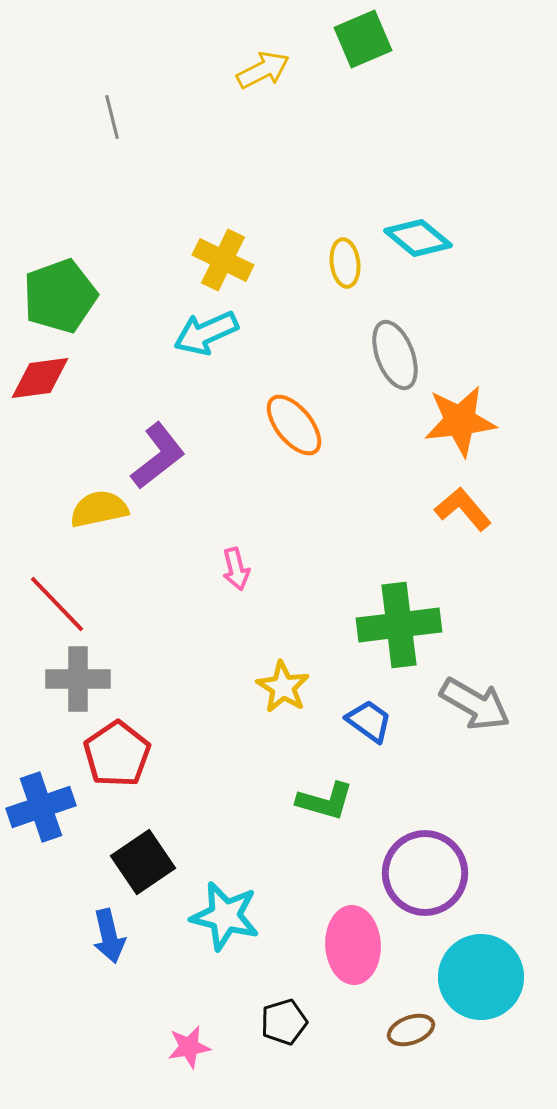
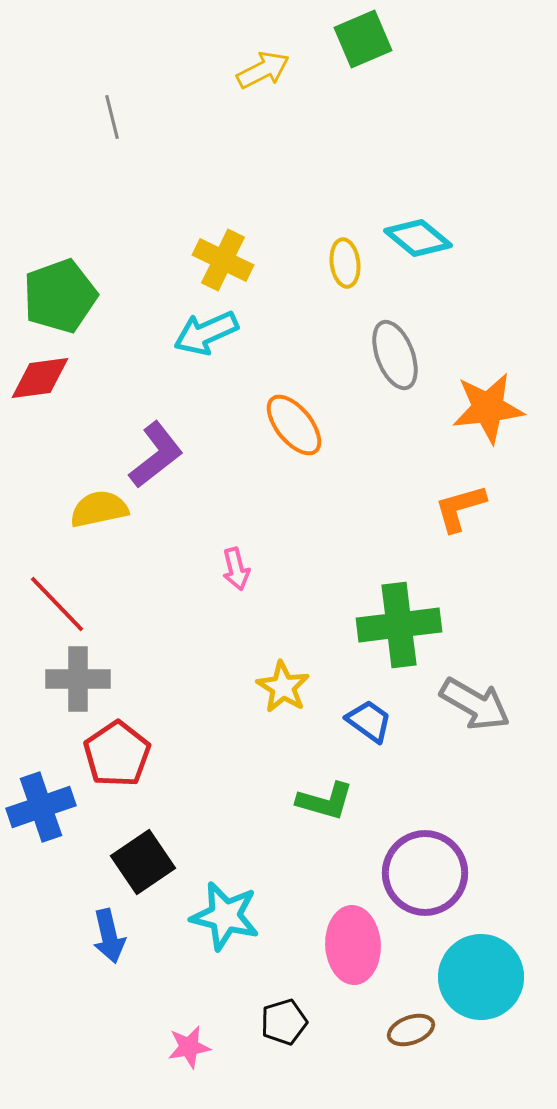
orange star: moved 28 px right, 13 px up
purple L-shape: moved 2 px left, 1 px up
orange L-shape: moved 3 px left, 1 px up; rotated 66 degrees counterclockwise
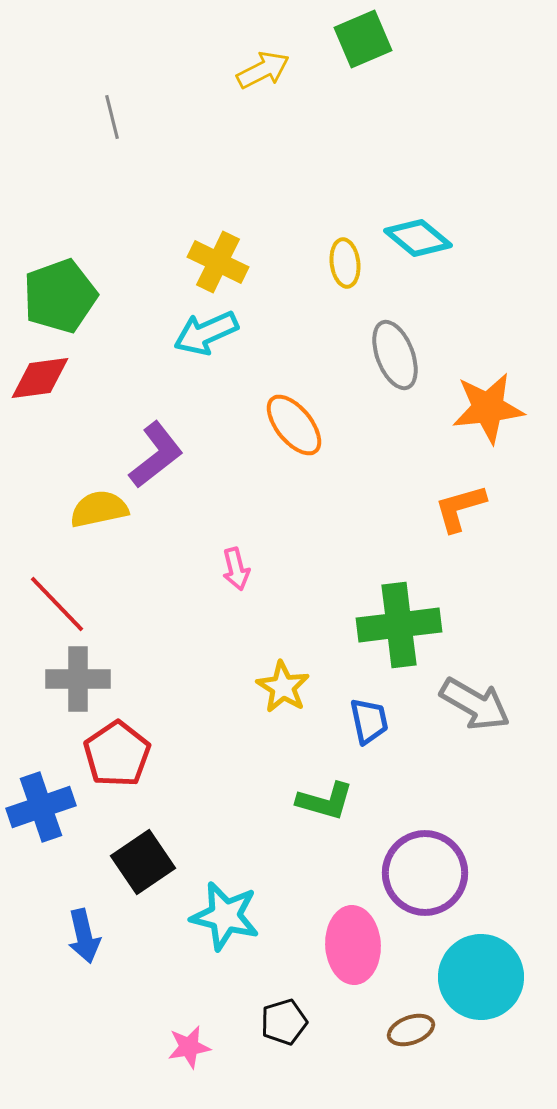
yellow cross: moved 5 px left, 2 px down
blue trapezoid: rotated 42 degrees clockwise
blue arrow: moved 25 px left
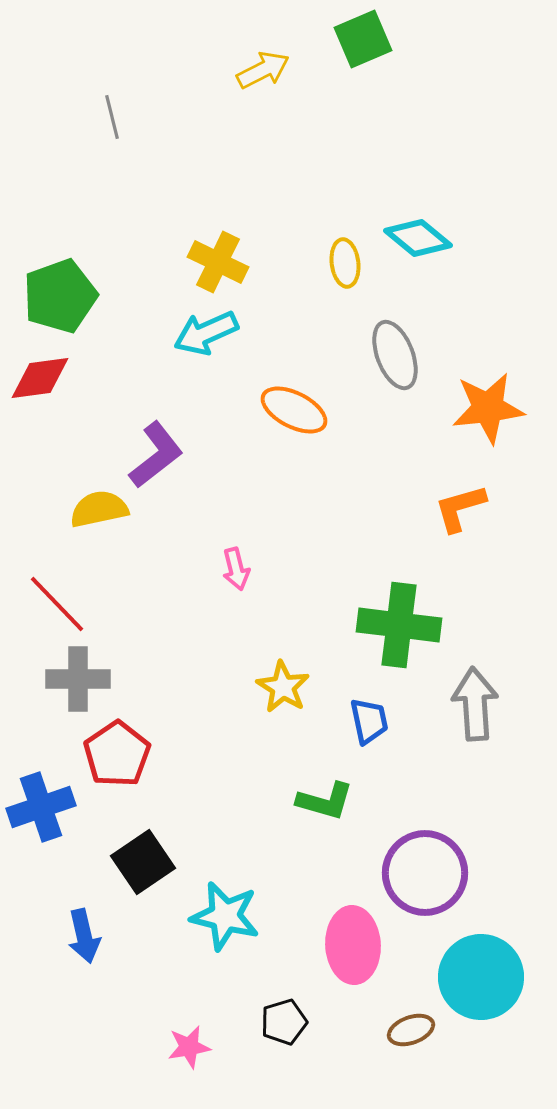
orange ellipse: moved 15 px up; rotated 24 degrees counterclockwise
green cross: rotated 14 degrees clockwise
gray arrow: rotated 124 degrees counterclockwise
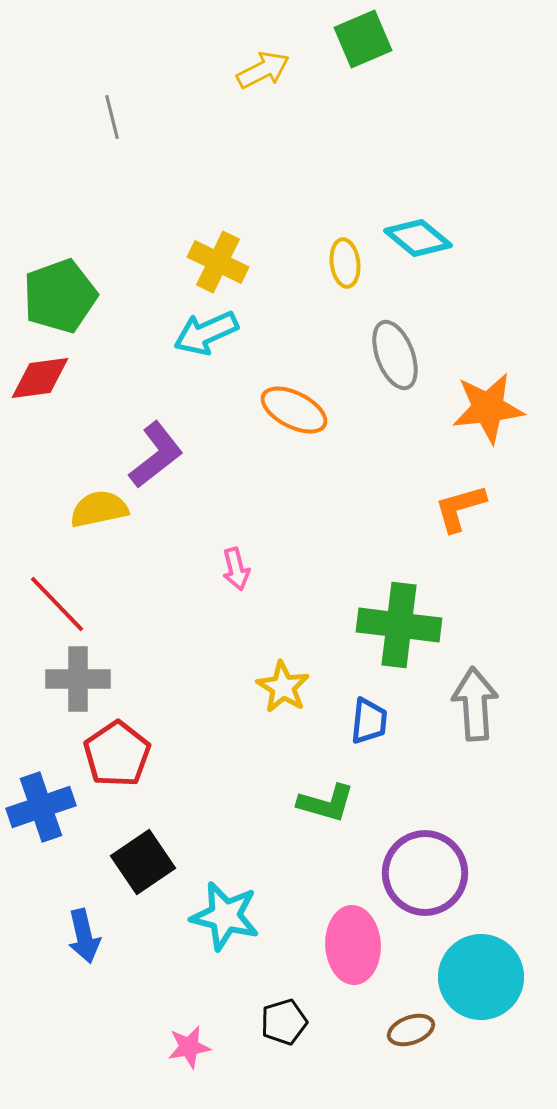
blue trapezoid: rotated 18 degrees clockwise
green L-shape: moved 1 px right, 2 px down
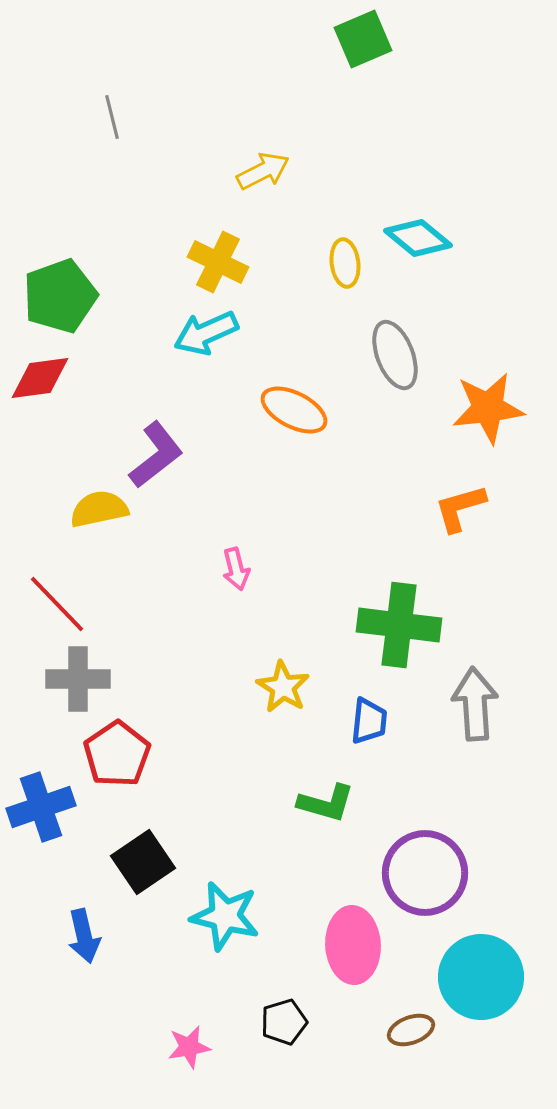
yellow arrow: moved 101 px down
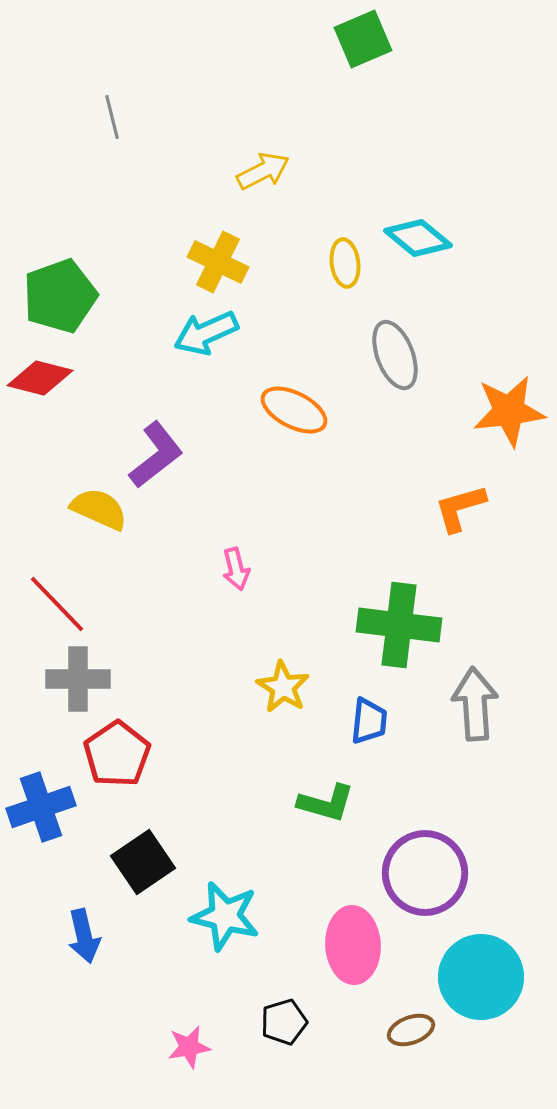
red diamond: rotated 22 degrees clockwise
orange star: moved 21 px right, 3 px down
yellow semicircle: rotated 36 degrees clockwise
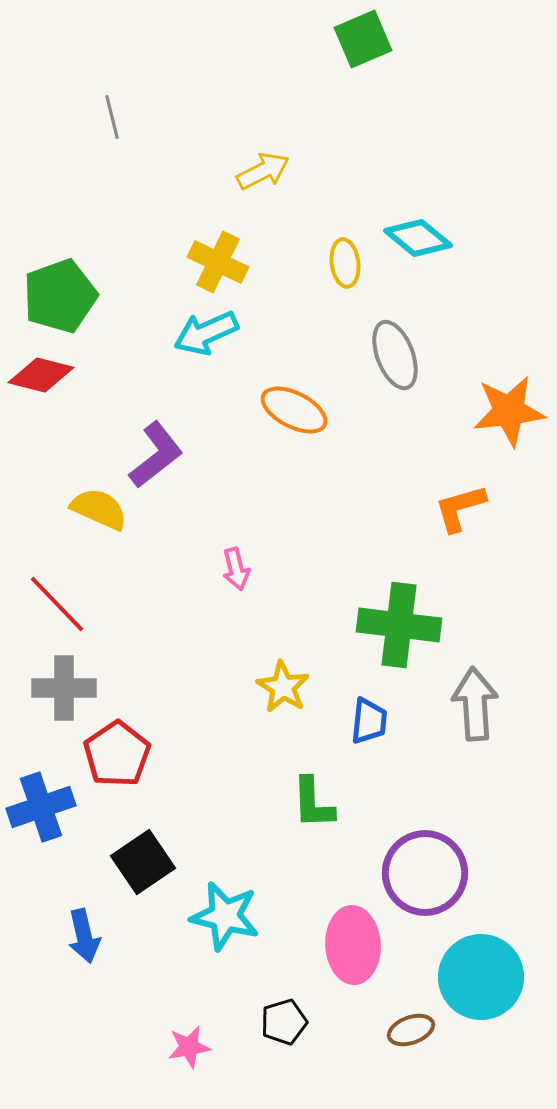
red diamond: moved 1 px right, 3 px up
gray cross: moved 14 px left, 9 px down
green L-shape: moved 13 px left; rotated 72 degrees clockwise
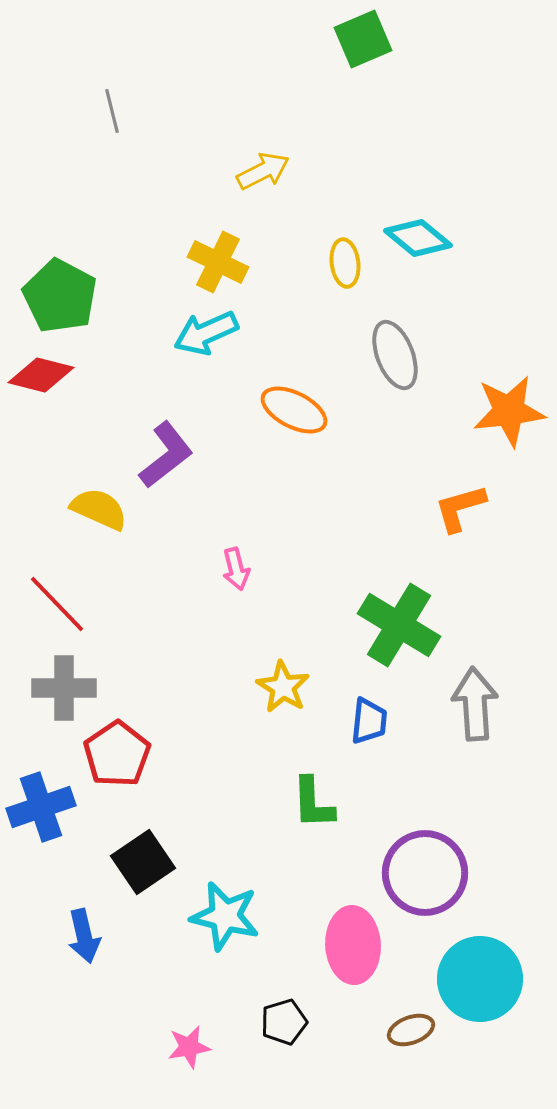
gray line: moved 6 px up
green pentagon: rotated 24 degrees counterclockwise
purple L-shape: moved 10 px right
green cross: rotated 24 degrees clockwise
cyan circle: moved 1 px left, 2 px down
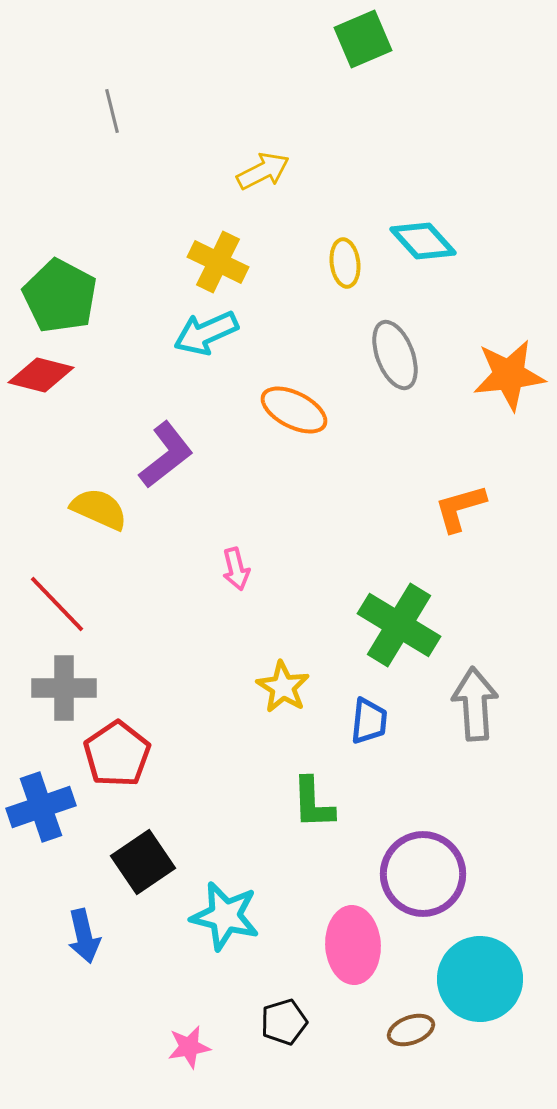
cyan diamond: moved 5 px right, 3 px down; rotated 8 degrees clockwise
orange star: moved 36 px up
purple circle: moved 2 px left, 1 px down
